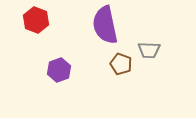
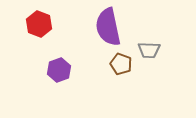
red hexagon: moved 3 px right, 4 px down
purple semicircle: moved 3 px right, 2 px down
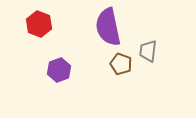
gray trapezoid: moved 1 px left, 1 px down; rotated 95 degrees clockwise
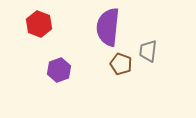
purple semicircle: rotated 18 degrees clockwise
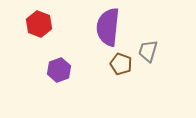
gray trapezoid: rotated 10 degrees clockwise
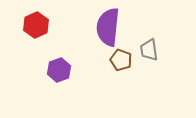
red hexagon: moved 3 px left, 1 px down; rotated 15 degrees clockwise
gray trapezoid: moved 1 px right, 1 px up; rotated 25 degrees counterclockwise
brown pentagon: moved 4 px up
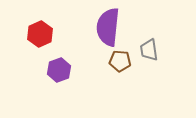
red hexagon: moved 4 px right, 9 px down
brown pentagon: moved 1 px left, 1 px down; rotated 15 degrees counterclockwise
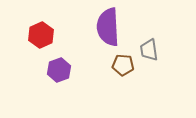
purple semicircle: rotated 9 degrees counterclockwise
red hexagon: moved 1 px right, 1 px down
brown pentagon: moved 3 px right, 4 px down
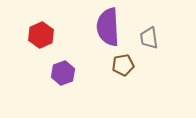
gray trapezoid: moved 12 px up
brown pentagon: rotated 15 degrees counterclockwise
purple hexagon: moved 4 px right, 3 px down
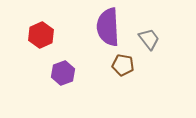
gray trapezoid: moved 1 px down; rotated 150 degrees clockwise
brown pentagon: rotated 20 degrees clockwise
